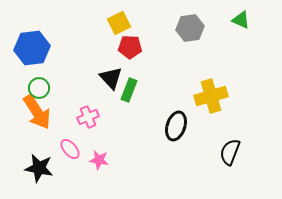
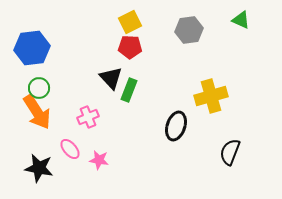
yellow square: moved 11 px right, 1 px up
gray hexagon: moved 1 px left, 2 px down
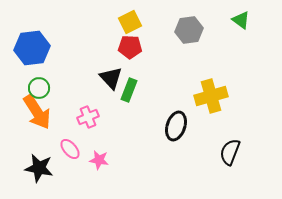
green triangle: rotated 12 degrees clockwise
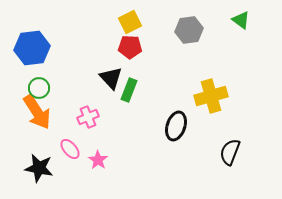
pink star: moved 1 px left; rotated 24 degrees clockwise
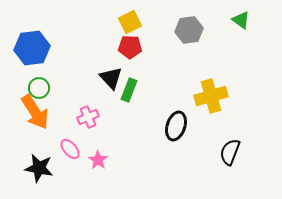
orange arrow: moved 2 px left
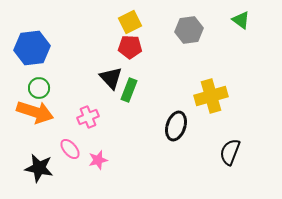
orange arrow: rotated 39 degrees counterclockwise
pink star: rotated 24 degrees clockwise
